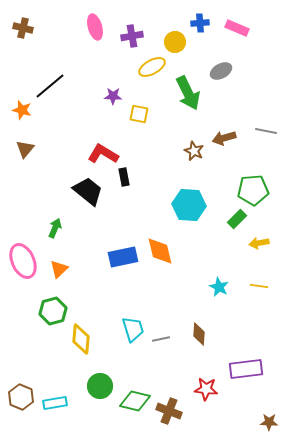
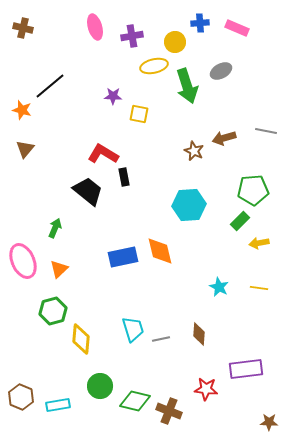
yellow ellipse at (152, 67): moved 2 px right, 1 px up; rotated 16 degrees clockwise
green arrow at (188, 93): moved 1 px left, 7 px up; rotated 8 degrees clockwise
cyan hexagon at (189, 205): rotated 8 degrees counterclockwise
green rectangle at (237, 219): moved 3 px right, 2 px down
yellow line at (259, 286): moved 2 px down
cyan rectangle at (55, 403): moved 3 px right, 2 px down
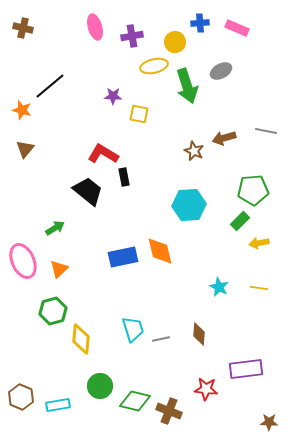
green arrow at (55, 228): rotated 36 degrees clockwise
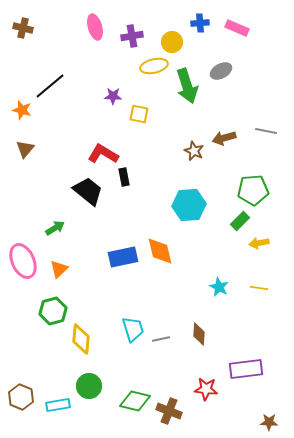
yellow circle at (175, 42): moved 3 px left
green circle at (100, 386): moved 11 px left
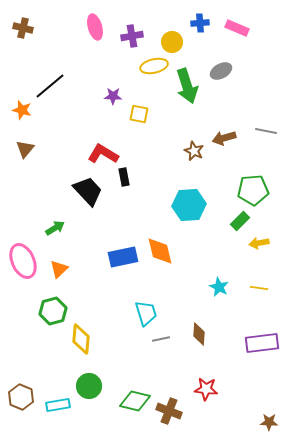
black trapezoid at (88, 191): rotated 8 degrees clockwise
cyan trapezoid at (133, 329): moved 13 px right, 16 px up
purple rectangle at (246, 369): moved 16 px right, 26 px up
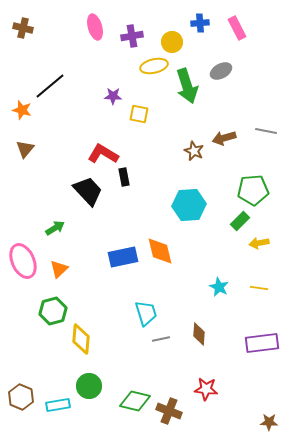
pink rectangle at (237, 28): rotated 40 degrees clockwise
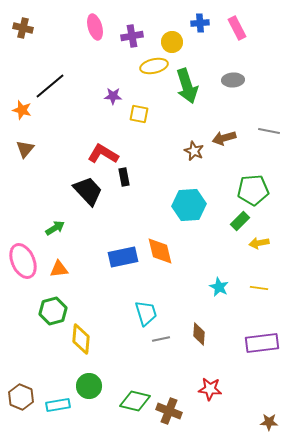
gray ellipse at (221, 71): moved 12 px right, 9 px down; rotated 25 degrees clockwise
gray line at (266, 131): moved 3 px right
orange triangle at (59, 269): rotated 36 degrees clockwise
red star at (206, 389): moved 4 px right
